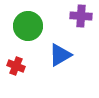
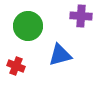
blue triangle: rotated 15 degrees clockwise
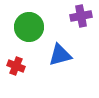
purple cross: rotated 15 degrees counterclockwise
green circle: moved 1 px right, 1 px down
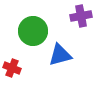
green circle: moved 4 px right, 4 px down
red cross: moved 4 px left, 2 px down
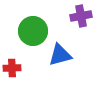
red cross: rotated 24 degrees counterclockwise
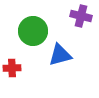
purple cross: rotated 25 degrees clockwise
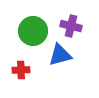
purple cross: moved 10 px left, 10 px down
red cross: moved 9 px right, 2 px down
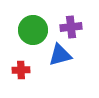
purple cross: moved 1 px down; rotated 20 degrees counterclockwise
green circle: moved 1 px up
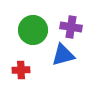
purple cross: rotated 15 degrees clockwise
blue triangle: moved 3 px right
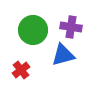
red cross: rotated 36 degrees counterclockwise
